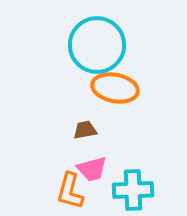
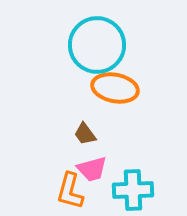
brown trapezoid: moved 4 px down; rotated 115 degrees counterclockwise
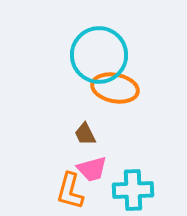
cyan circle: moved 2 px right, 10 px down
brown trapezoid: rotated 10 degrees clockwise
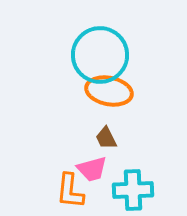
cyan circle: moved 1 px right
orange ellipse: moved 6 px left, 3 px down
brown trapezoid: moved 21 px right, 4 px down
orange L-shape: rotated 9 degrees counterclockwise
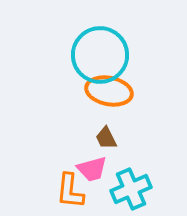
cyan cross: moved 2 px left, 1 px up; rotated 21 degrees counterclockwise
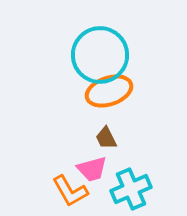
orange ellipse: rotated 30 degrees counterclockwise
orange L-shape: rotated 36 degrees counterclockwise
